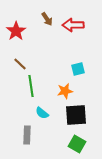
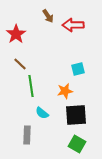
brown arrow: moved 1 px right, 3 px up
red star: moved 3 px down
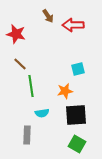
red star: rotated 24 degrees counterclockwise
cyan semicircle: rotated 48 degrees counterclockwise
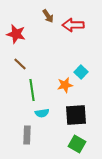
cyan square: moved 3 px right, 3 px down; rotated 32 degrees counterclockwise
green line: moved 1 px right, 4 px down
orange star: moved 6 px up
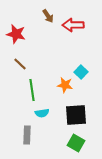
orange star: rotated 21 degrees clockwise
green square: moved 1 px left, 1 px up
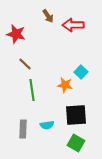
brown line: moved 5 px right
cyan semicircle: moved 5 px right, 12 px down
gray rectangle: moved 4 px left, 6 px up
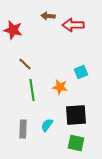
brown arrow: rotated 128 degrees clockwise
red star: moved 3 px left, 4 px up
cyan square: rotated 24 degrees clockwise
orange star: moved 5 px left, 2 px down
cyan semicircle: rotated 136 degrees clockwise
green square: rotated 18 degrees counterclockwise
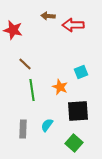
orange star: rotated 14 degrees clockwise
black square: moved 2 px right, 4 px up
green square: moved 2 px left; rotated 30 degrees clockwise
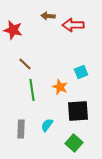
gray rectangle: moved 2 px left
